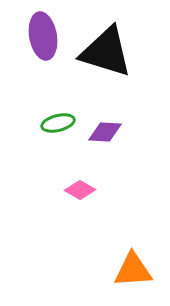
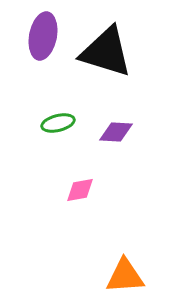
purple ellipse: rotated 21 degrees clockwise
purple diamond: moved 11 px right
pink diamond: rotated 40 degrees counterclockwise
orange triangle: moved 8 px left, 6 px down
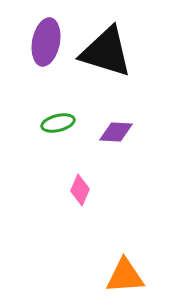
purple ellipse: moved 3 px right, 6 px down
pink diamond: rotated 56 degrees counterclockwise
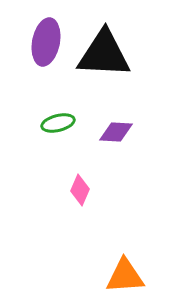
black triangle: moved 2 px left, 2 px down; rotated 14 degrees counterclockwise
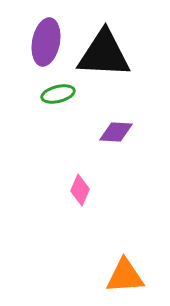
green ellipse: moved 29 px up
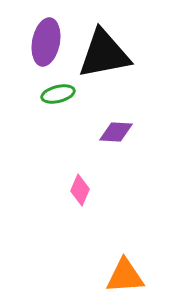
black triangle: rotated 14 degrees counterclockwise
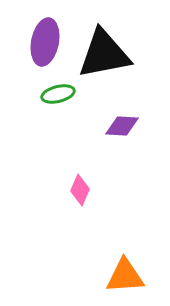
purple ellipse: moved 1 px left
purple diamond: moved 6 px right, 6 px up
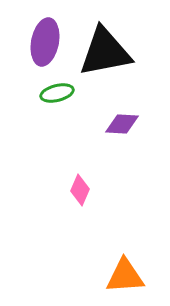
black triangle: moved 1 px right, 2 px up
green ellipse: moved 1 px left, 1 px up
purple diamond: moved 2 px up
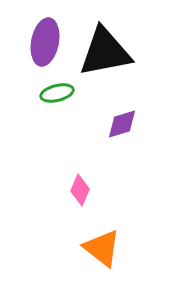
purple diamond: rotated 20 degrees counterclockwise
orange triangle: moved 23 px left, 28 px up; rotated 42 degrees clockwise
